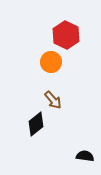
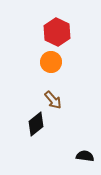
red hexagon: moved 9 px left, 3 px up
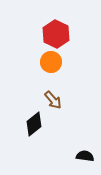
red hexagon: moved 1 px left, 2 px down
black diamond: moved 2 px left
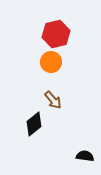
red hexagon: rotated 20 degrees clockwise
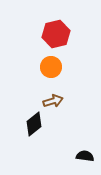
orange circle: moved 5 px down
brown arrow: moved 1 px down; rotated 66 degrees counterclockwise
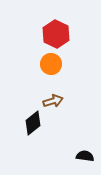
red hexagon: rotated 20 degrees counterclockwise
orange circle: moved 3 px up
black diamond: moved 1 px left, 1 px up
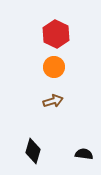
orange circle: moved 3 px right, 3 px down
black diamond: moved 28 px down; rotated 35 degrees counterclockwise
black semicircle: moved 1 px left, 2 px up
